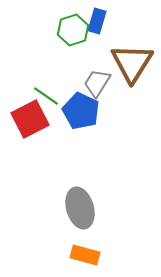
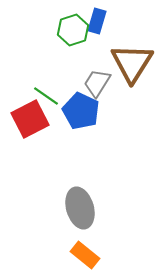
orange rectangle: rotated 24 degrees clockwise
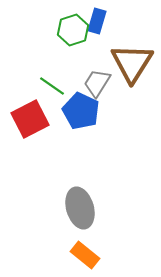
green line: moved 6 px right, 10 px up
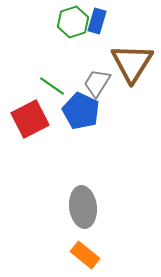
green hexagon: moved 8 px up
gray ellipse: moved 3 px right, 1 px up; rotated 9 degrees clockwise
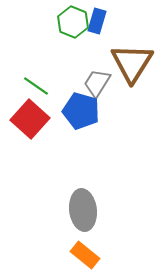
green hexagon: rotated 20 degrees counterclockwise
green line: moved 16 px left
blue pentagon: rotated 9 degrees counterclockwise
red square: rotated 21 degrees counterclockwise
gray ellipse: moved 3 px down
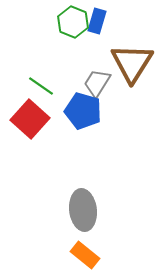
green line: moved 5 px right
blue pentagon: moved 2 px right
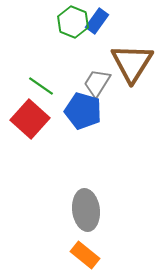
blue rectangle: rotated 20 degrees clockwise
gray ellipse: moved 3 px right
